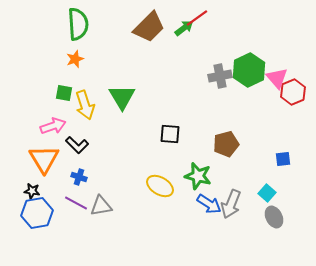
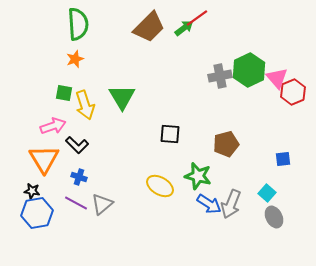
gray triangle: moved 1 px right, 2 px up; rotated 30 degrees counterclockwise
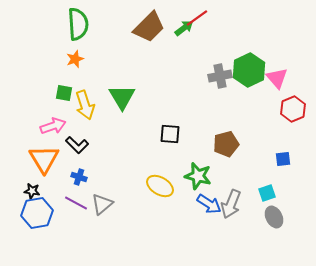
red hexagon: moved 17 px down
cyan square: rotated 30 degrees clockwise
